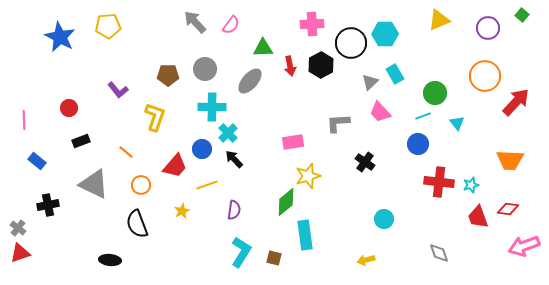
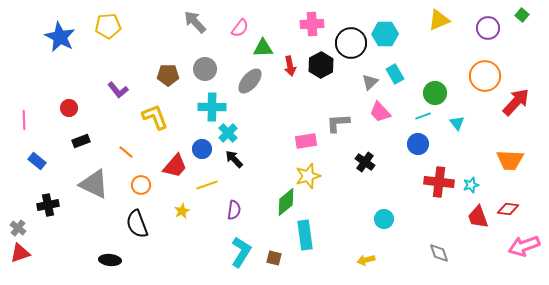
pink semicircle at (231, 25): moved 9 px right, 3 px down
yellow L-shape at (155, 117): rotated 40 degrees counterclockwise
pink rectangle at (293, 142): moved 13 px right, 1 px up
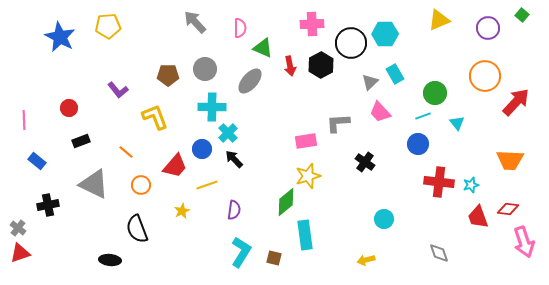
pink semicircle at (240, 28): rotated 36 degrees counterclockwise
green triangle at (263, 48): rotated 25 degrees clockwise
black semicircle at (137, 224): moved 5 px down
pink arrow at (524, 246): moved 4 px up; rotated 88 degrees counterclockwise
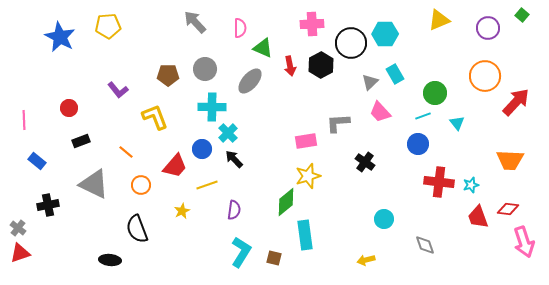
gray diamond at (439, 253): moved 14 px left, 8 px up
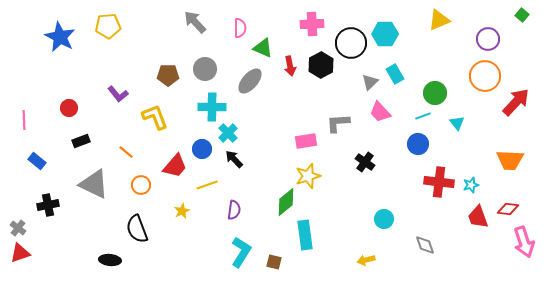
purple circle at (488, 28): moved 11 px down
purple L-shape at (118, 90): moved 4 px down
brown square at (274, 258): moved 4 px down
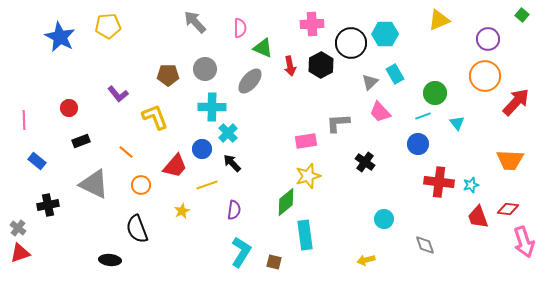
black arrow at (234, 159): moved 2 px left, 4 px down
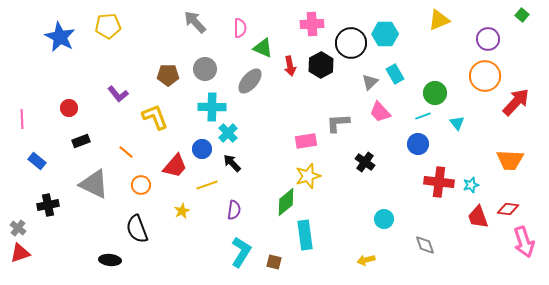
pink line at (24, 120): moved 2 px left, 1 px up
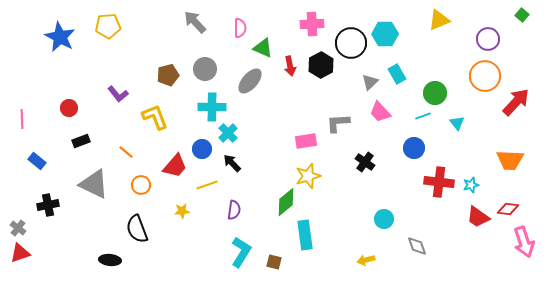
cyan rectangle at (395, 74): moved 2 px right
brown pentagon at (168, 75): rotated 15 degrees counterclockwise
blue circle at (418, 144): moved 4 px left, 4 px down
yellow star at (182, 211): rotated 21 degrees clockwise
red trapezoid at (478, 217): rotated 35 degrees counterclockwise
gray diamond at (425, 245): moved 8 px left, 1 px down
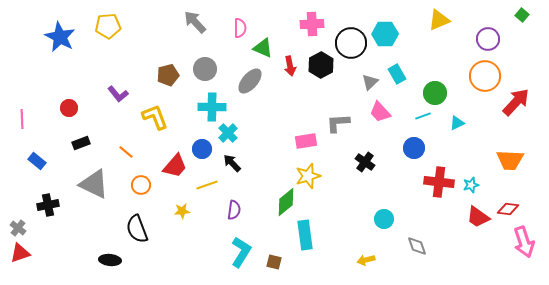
cyan triangle at (457, 123): rotated 42 degrees clockwise
black rectangle at (81, 141): moved 2 px down
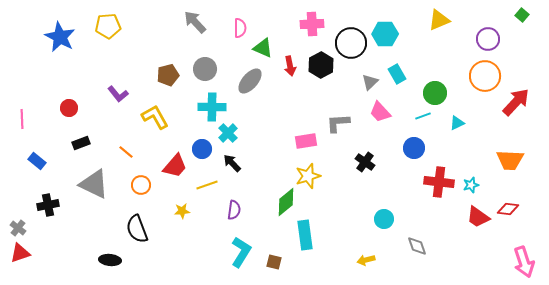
yellow L-shape at (155, 117): rotated 8 degrees counterclockwise
pink arrow at (524, 242): moved 20 px down
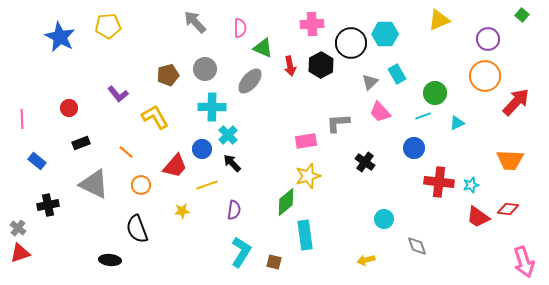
cyan cross at (228, 133): moved 2 px down
